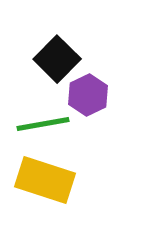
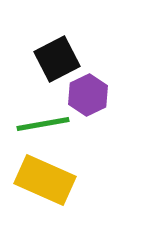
black square: rotated 18 degrees clockwise
yellow rectangle: rotated 6 degrees clockwise
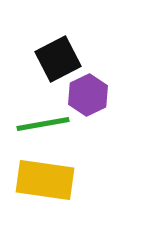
black square: moved 1 px right
yellow rectangle: rotated 16 degrees counterclockwise
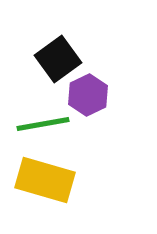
black square: rotated 9 degrees counterclockwise
yellow rectangle: rotated 8 degrees clockwise
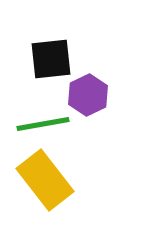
black square: moved 7 px left; rotated 30 degrees clockwise
yellow rectangle: rotated 36 degrees clockwise
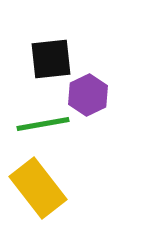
yellow rectangle: moved 7 px left, 8 px down
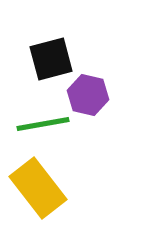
black square: rotated 9 degrees counterclockwise
purple hexagon: rotated 21 degrees counterclockwise
